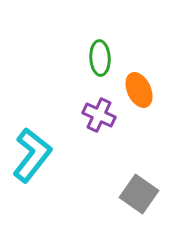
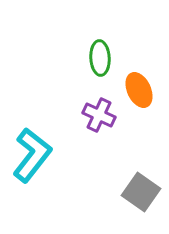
gray square: moved 2 px right, 2 px up
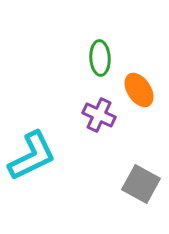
orange ellipse: rotated 8 degrees counterclockwise
cyan L-shape: moved 1 px down; rotated 26 degrees clockwise
gray square: moved 8 px up; rotated 6 degrees counterclockwise
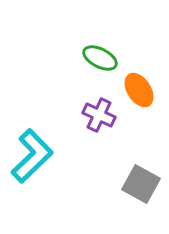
green ellipse: rotated 60 degrees counterclockwise
cyan L-shape: rotated 18 degrees counterclockwise
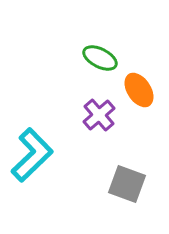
purple cross: rotated 24 degrees clockwise
cyan L-shape: moved 1 px up
gray square: moved 14 px left; rotated 9 degrees counterclockwise
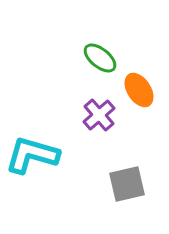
green ellipse: rotated 12 degrees clockwise
cyan L-shape: rotated 120 degrees counterclockwise
gray square: rotated 33 degrees counterclockwise
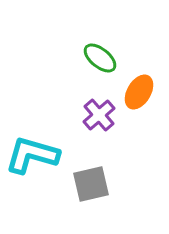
orange ellipse: moved 2 px down; rotated 64 degrees clockwise
gray square: moved 36 px left
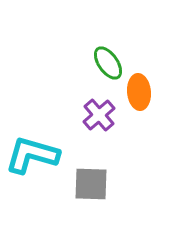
green ellipse: moved 8 px right, 5 px down; rotated 16 degrees clockwise
orange ellipse: rotated 36 degrees counterclockwise
gray square: rotated 15 degrees clockwise
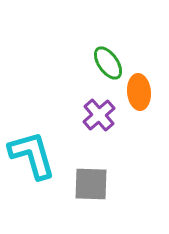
cyan L-shape: rotated 58 degrees clockwise
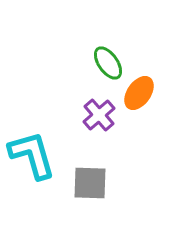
orange ellipse: moved 1 px down; rotated 40 degrees clockwise
gray square: moved 1 px left, 1 px up
